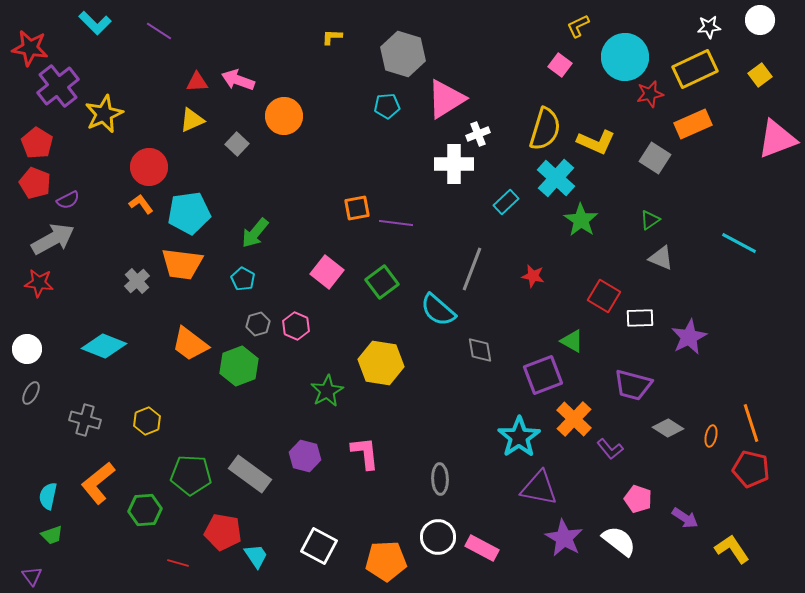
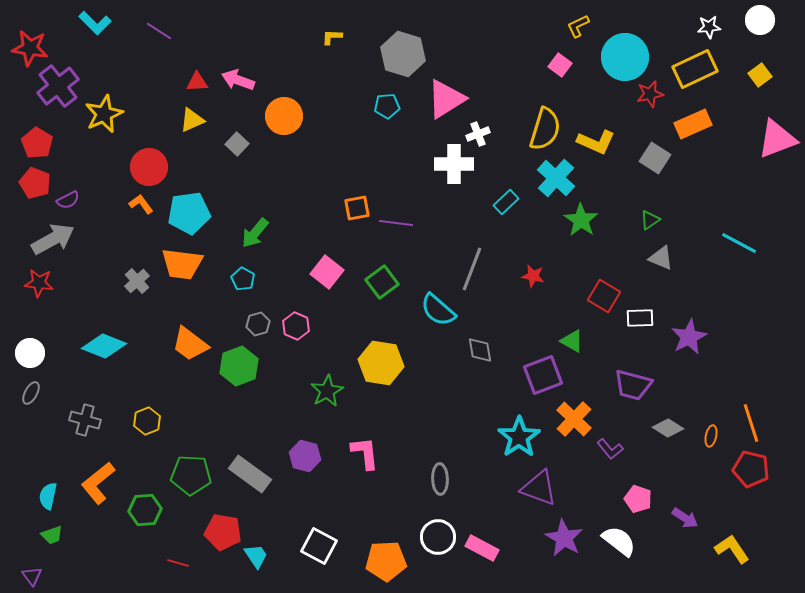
white circle at (27, 349): moved 3 px right, 4 px down
purple triangle at (539, 488): rotated 9 degrees clockwise
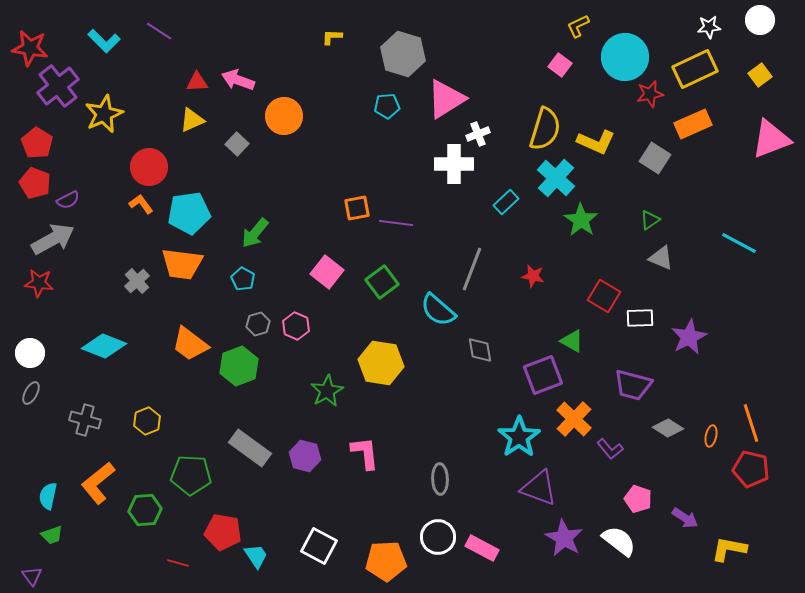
cyan L-shape at (95, 23): moved 9 px right, 18 px down
pink triangle at (777, 139): moved 6 px left
gray rectangle at (250, 474): moved 26 px up
yellow L-shape at (732, 549): moved 3 px left; rotated 45 degrees counterclockwise
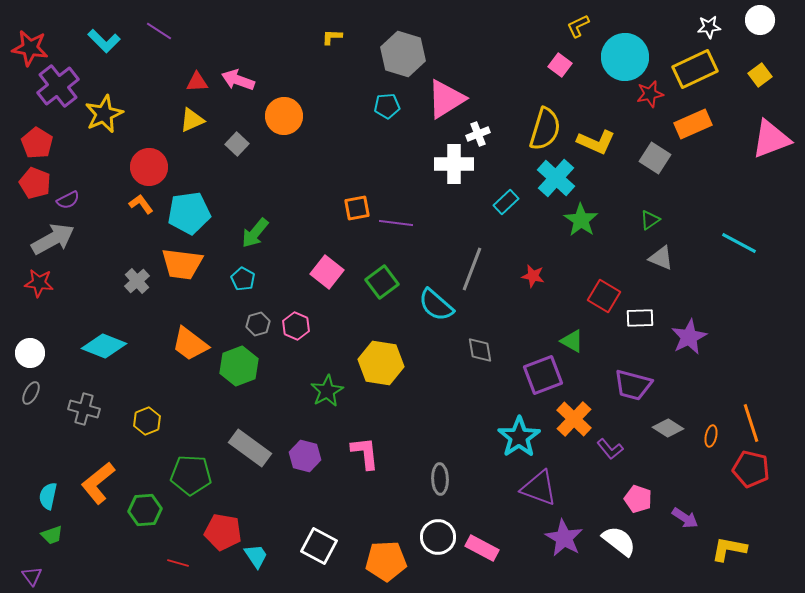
cyan semicircle at (438, 310): moved 2 px left, 5 px up
gray cross at (85, 420): moved 1 px left, 11 px up
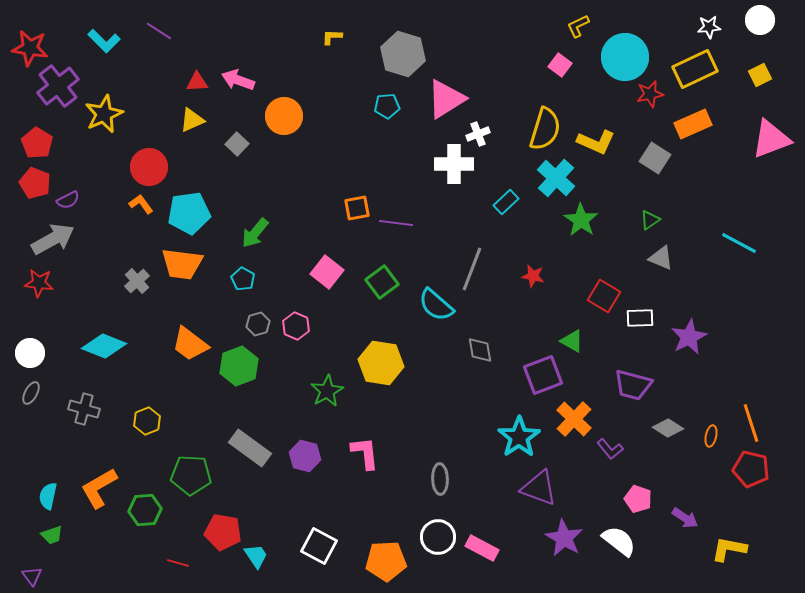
yellow square at (760, 75): rotated 10 degrees clockwise
orange L-shape at (98, 483): moved 1 px right, 5 px down; rotated 9 degrees clockwise
